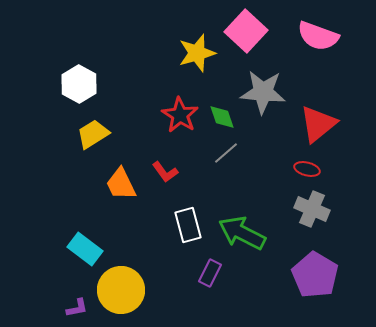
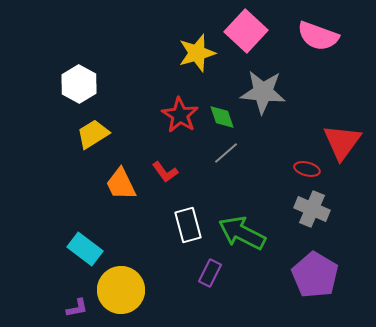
red triangle: moved 24 px right, 18 px down; rotated 15 degrees counterclockwise
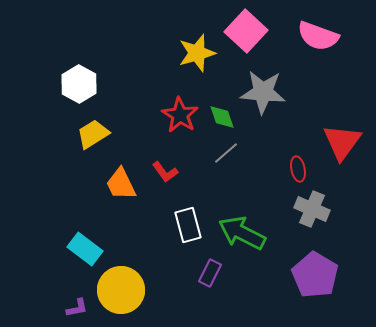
red ellipse: moved 9 px left; rotated 65 degrees clockwise
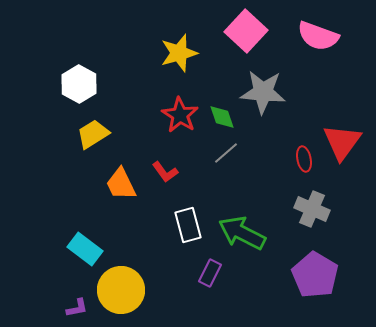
yellow star: moved 18 px left
red ellipse: moved 6 px right, 10 px up
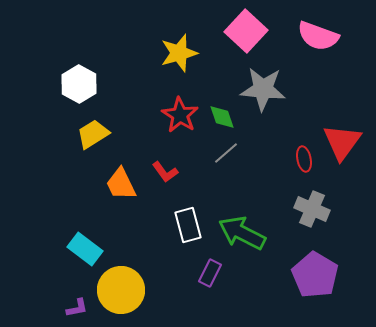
gray star: moved 3 px up
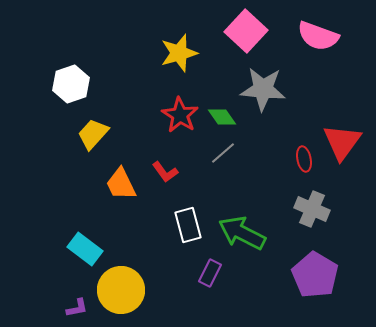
white hexagon: moved 8 px left; rotated 12 degrees clockwise
green diamond: rotated 16 degrees counterclockwise
yellow trapezoid: rotated 16 degrees counterclockwise
gray line: moved 3 px left
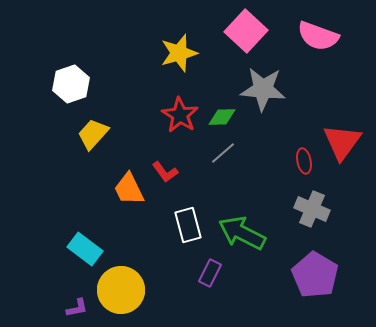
green diamond: rotated 56 degrees counterclockwise
red ellipse: moved 2 px down
orange trapezoid: moved 8 px right, 5 px down
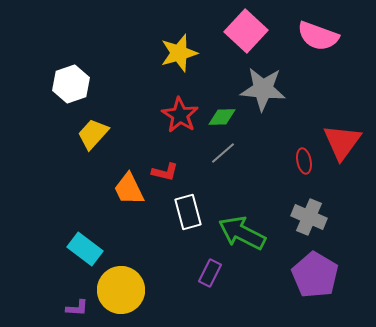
red L-shape: rotated 40 degrees counterclockwise
gray cross: moved 3 px left, 8 px down
white rectangle: moved 13 px up
purple L-shape: rotated 15 degrees clockwise
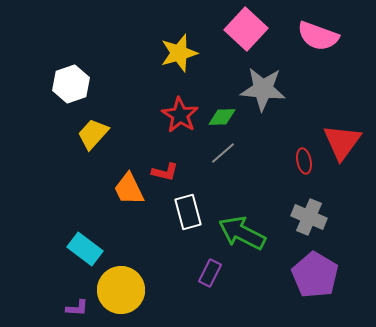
pink square: moved 2 px up
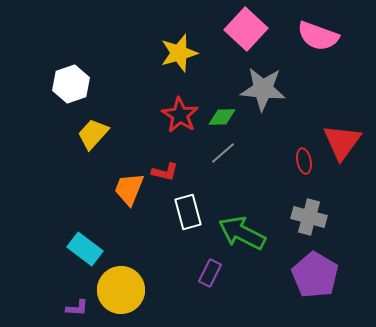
orange trapezoid: rotated 48 degrees clockwise
gray cross: rotated 8 degrees counterclockwise
